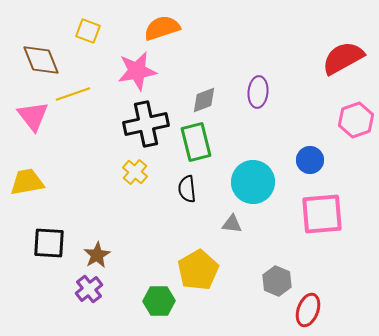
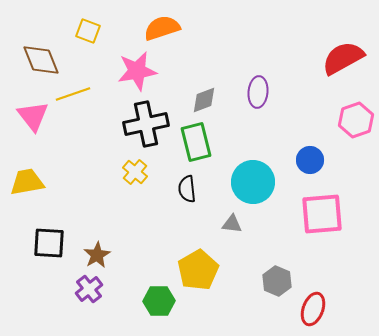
red ellipse: moved 5 px right, 1 px up
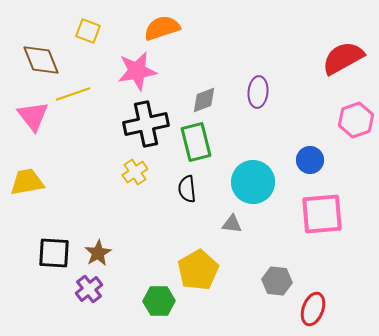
yellow cross: rotated 15 degrees clockwise
black square: moved 5 px right, 10 px down
brown star: moved 1 px right, 2 px up
gray hexagon: rotated 16 degrees counterclockwise
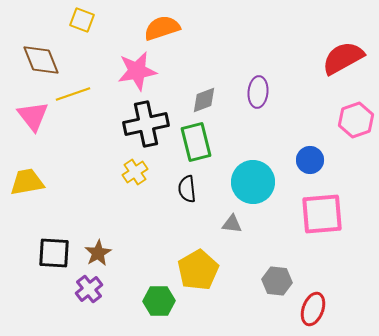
yellow square: moved 6 px left, 11 px up
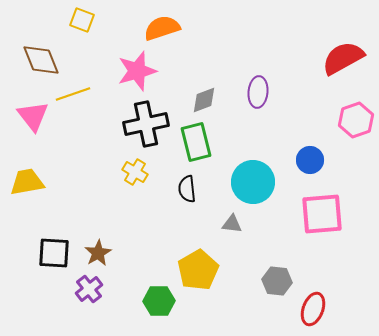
pink star: rotated 6 degrees counterclockwise
yellow cross: rotated 25 degrees counterclockwise
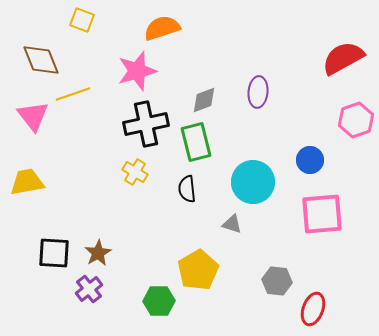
gray triangle: rotated 10 degrees clockwise
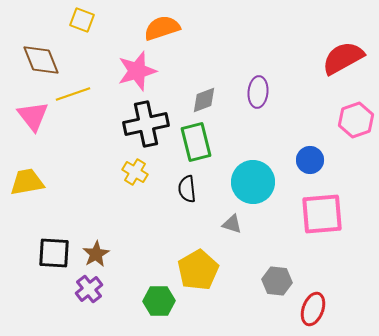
brown star: moved 2 px left, 1 px down
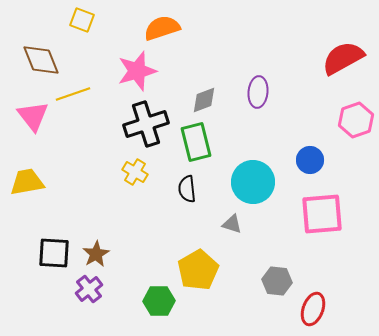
black cross: rotated 6 degrees counterclockwise
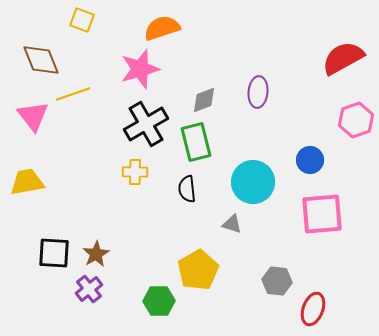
pink star: moved 3 px right, 2 px up
black cross: rotated 12 degrees counterclockwise
yellow cross: rotated 30 degrees counterclockwise
